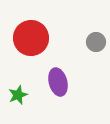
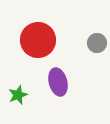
red circle: moved 7 px right, 2 px down
gray circle: moved 1 px right, 1 px down
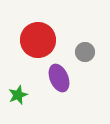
gray circle: moved 12 px left, 9 px down
purple ellipse: moved 1 px right, 4 px up; rotated 8 degrees counterclockwise
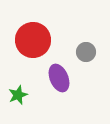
red circle: moved 5 px left
gray circle: moved 1 px right
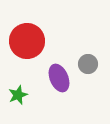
red circle: moved 6 px left, 1 px down
gray circle: moved 2 px right, 12 px down
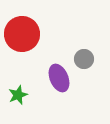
red circle: moved 5 px left, 7 px up
gray circle: moved 4 px left, 5 px up
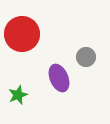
gray circle: moved 2 px right, 2 px up
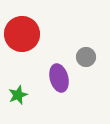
purple ellipse: rotated 8 degrees clockwise
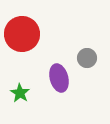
gray circle: moved 1 px right, 1 px down
green star: moved 2 px right, 2 px up; rotated 18 degrees counterclockwise
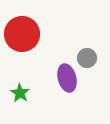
purple ellipse: moved 8 px right
